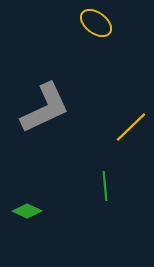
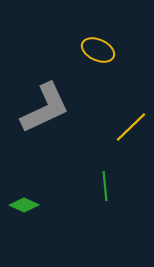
yellow ellipse: moved 2 px right, 27 px down; rotated 12 degrees counterclockwise
green diamond: moved 3 px left, 6 px up
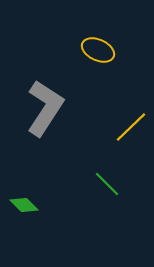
gray L-shape: rotated 32 degrees counterclockwise
green line: moved 2 px right, 2 px up; rotated 40 degrees counterclockwise
green diamond: rotated 20 degrees clockwise
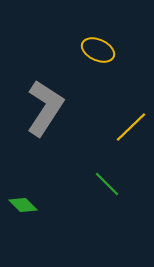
green diamond: moved 1 px left
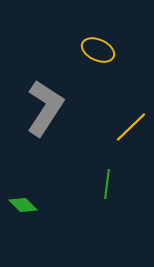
green line: rotated 52 degrees clockwise
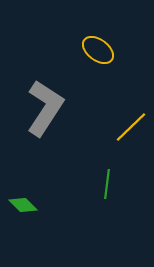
yellow ellipse: rotated 12 degrees clockwise
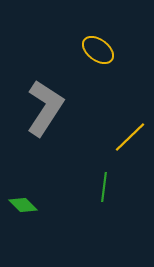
yellow line: moved 1 px left, 10 px down
green line: moved 3 px left, 3 px down
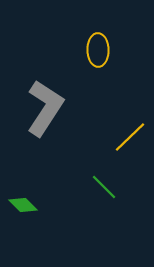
yellow ellipse: rotated 52 degrees clockwise
green line: rotated 52 degrees counterclockwise
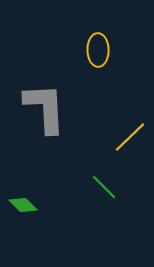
gray L-shape: rotated 36 degrees counterclockwise
